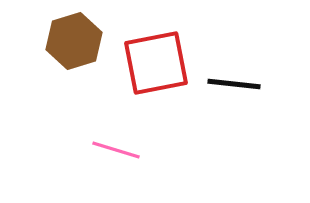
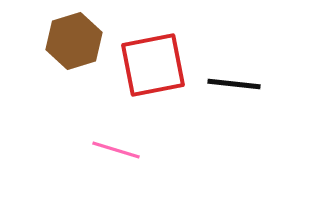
red square: moved 3 px left, 2 px down
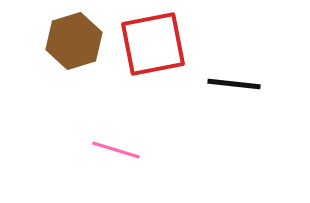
red square: moved 21 px up
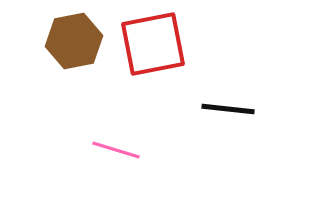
brown hexagon: rotated 6 degrees clockwise
black line: moved 6 px left, 25 px down
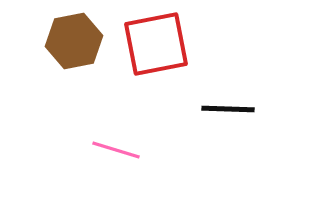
red square: moved 3 px right
black line: rotated 4 degrees counterclockwise
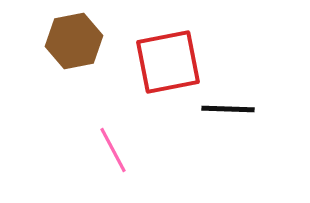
red square: moved 12 px right, 18 px down
pink line: moved 3 px left; rotated 45 degrees clockwise
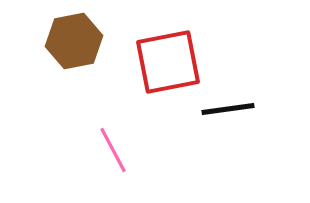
black line: rotated 10 degrees counterclockwise
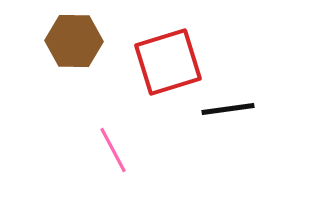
brown hexagon: rotated 12 degrees clockwise
red square: rotated 6 degrees counterclockwise
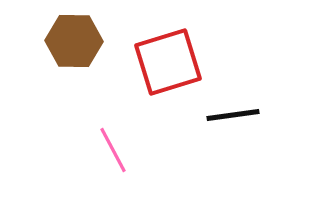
black line: moved 5 px right, 6 px down
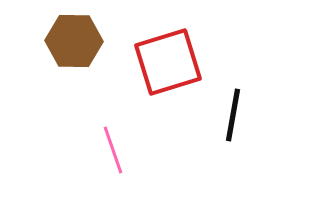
black line: rotated 72 degrees counterclockwise
pink line: rotated 9 degrees clockwise
